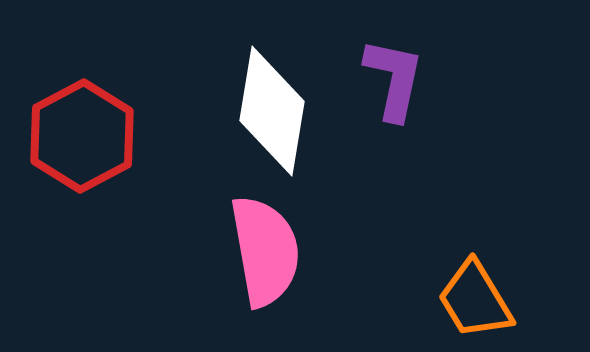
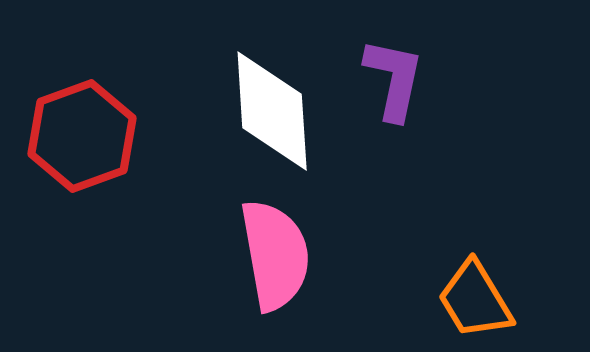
white diamond: rotated 13 degrees counterclockwise
red hexagon: rotated 8 degrees clockwise
pink semicircle: moved 10 px right, 4 px down
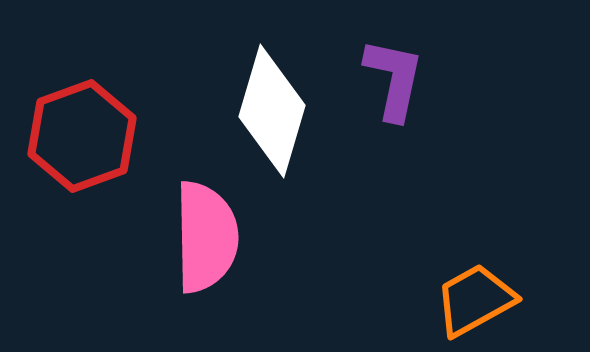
white diamond: rotated 20 degrees clockwise
pink semicircle: moved 69 px left, 18 px up; rotated 9 degrees clockwise
orange trapezoid: rotated 92 degrees clockwise
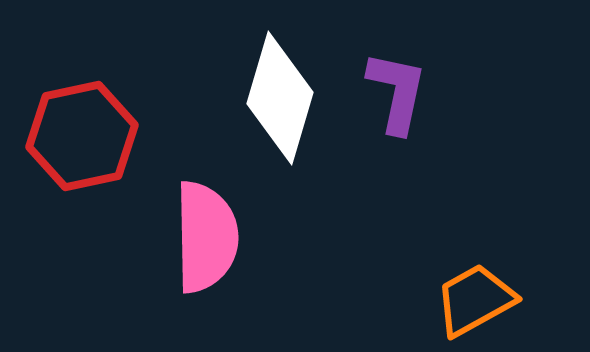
purple L-shape: moved 3 px right, 13 px down
white diamond: moved 8 px right, 13 px up
red hexagon: rotated 8 degrees clockwise
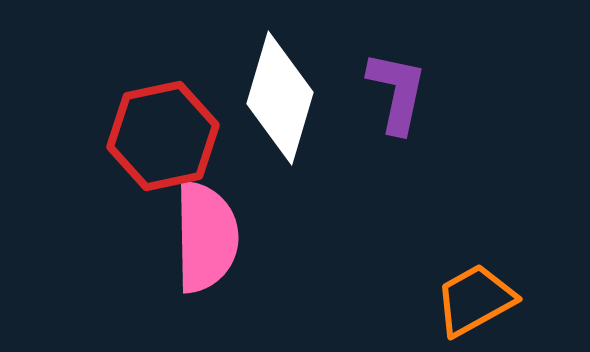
red hexagon: moved 81 px right
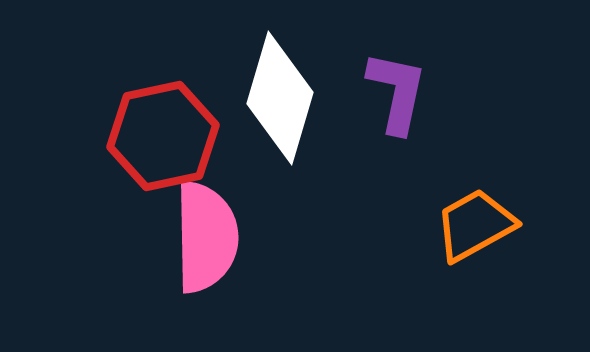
orange trapezoid: moved 75 px up
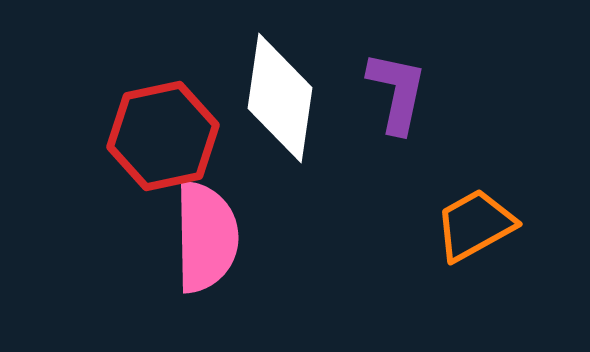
white diamond: rotated 8 degrees counterclockwise
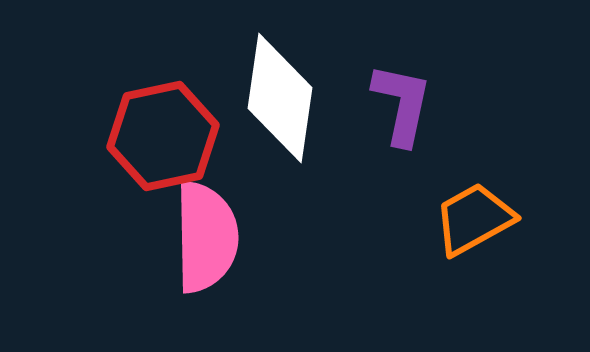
purple L-shape: moved 5 px right, 12 px down
orange trapezoid: moved 1 px left, 6 px up
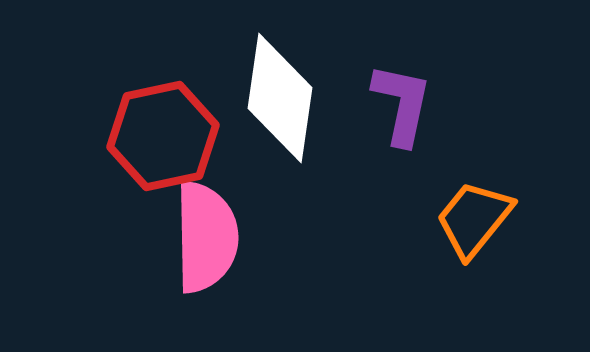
orange trapezoid: rotated 22 degrees counterclockwise
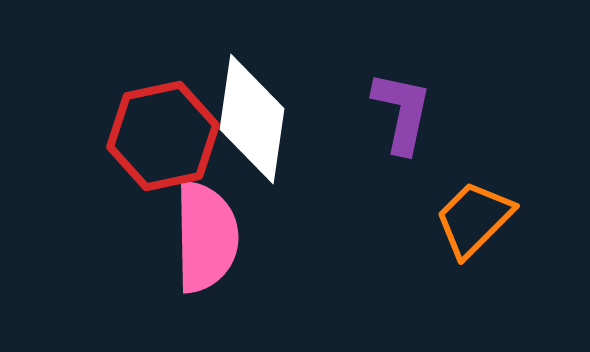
white diamond: moved 28 px left, 21 px down
purple L-shape: moved 8 px down
orange trapezoid: rotated 6 degrees clockwise
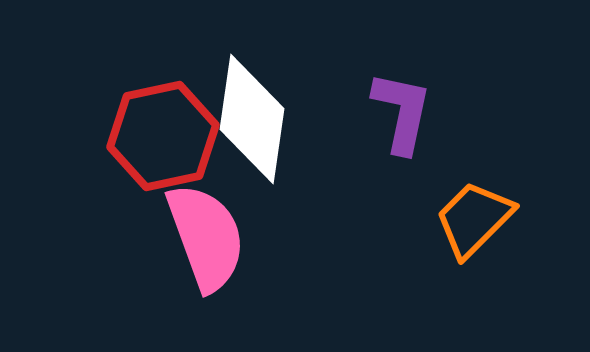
pink semicircle: rotated 19 degrees counterclockwise
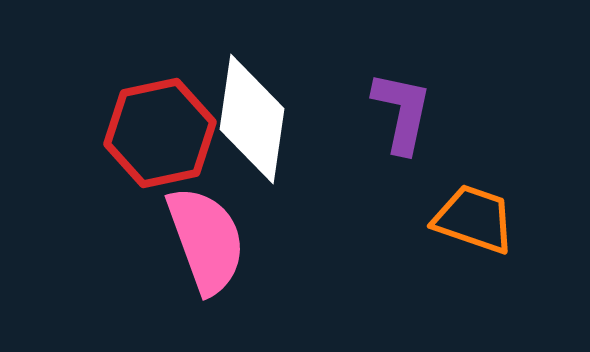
red hexagon: moved 3 px left, 3 px up
orange trapezoid: rotated 64 degrees clockwise
pink semicircle: moved 3 px down
